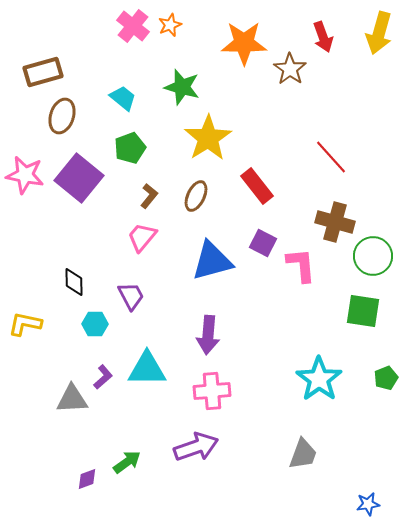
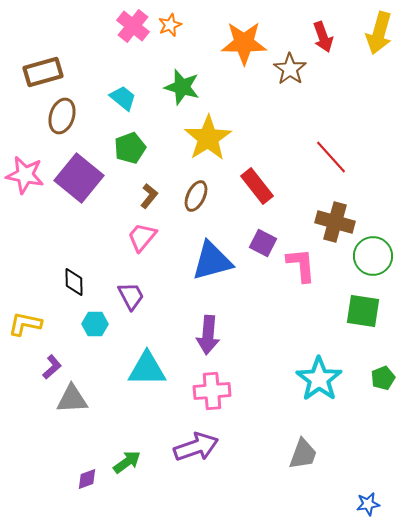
purple L-shape at (103, 377): moved 51 px left, 10 px up
green pentagon at (386, 378): moved 3 px left
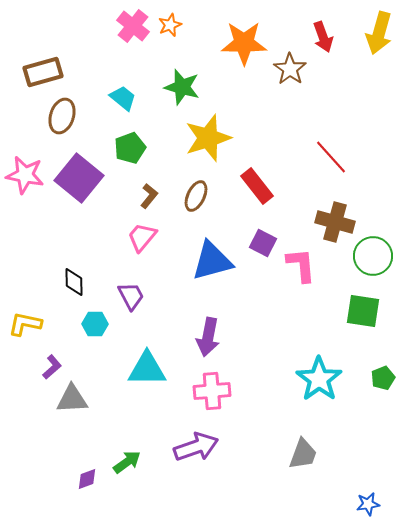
yellow star at (208, 138): rotated 15 degrees clockwise
purple arrow at (208, 335): moved 2 px down; rotated 6 degrees clockwise
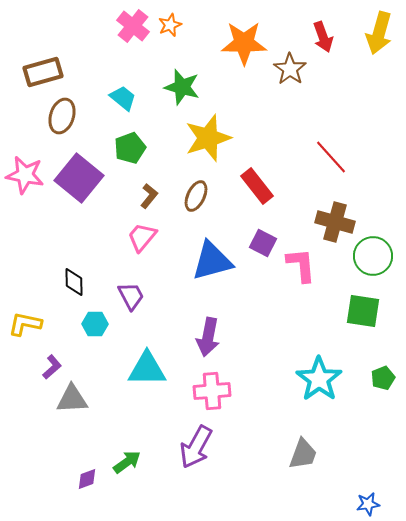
purple arrow at (196, 447): rotated 138 degrees clockwise
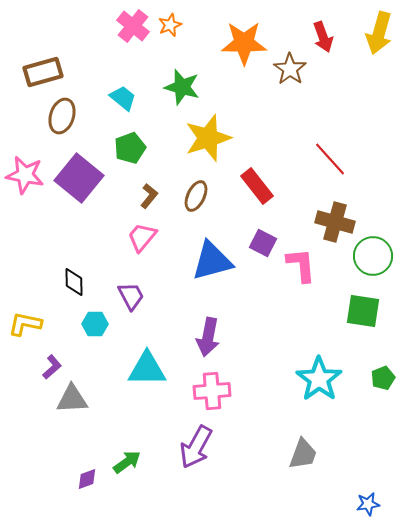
red line at (331, 157): moved 1 px left, 2 px down
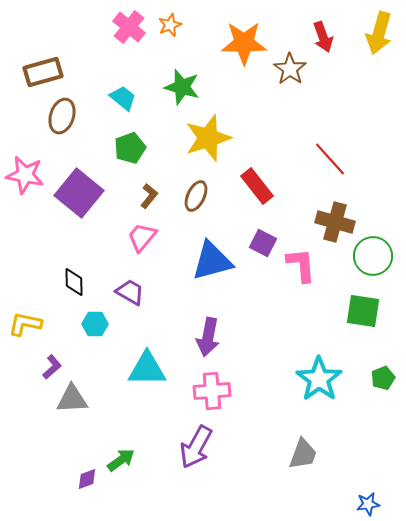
pink cross at (133, 26): moved 4 px left, 1 px down
purple square at (79, 178): moved 15 px down
purple trapezoid at (131, 296): moved 1 px left, 4 px up; rotated 32 degrees counterclockwise
green arrow at (127, 462): moved 6 px left, 2 px up
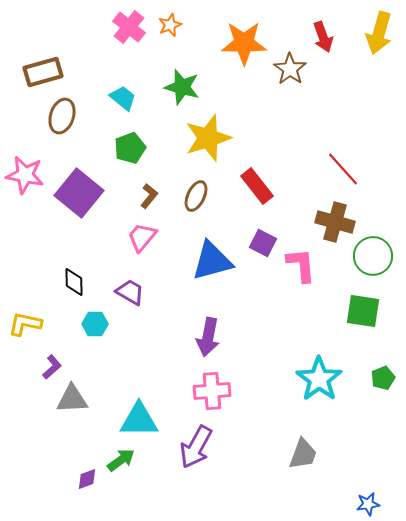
red line at (330, 159): moved 13 px right, 10 px down
cyan triangle at (147, 369): moved 8 px left, 51 px down
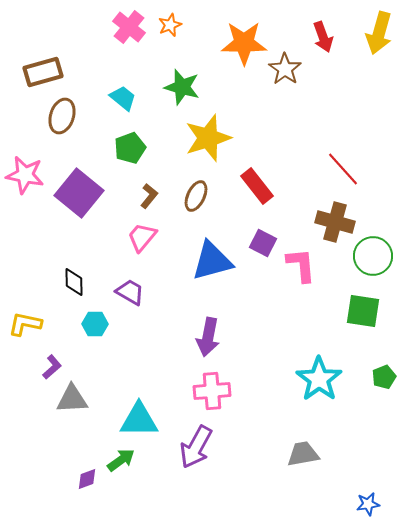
brown star at (290, 69): moved 5 px left
green pentagon at (383, 378): moved 1 px right, 1 px up
gray trapezoid at (303, 454): rotated 120 degrees counterclockwise
